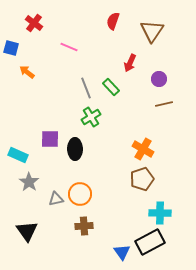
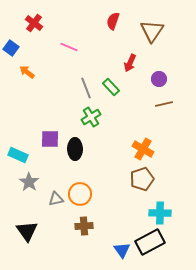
blue square: rotated 21 degrees clockwise
blue triangle: moved 2 px up
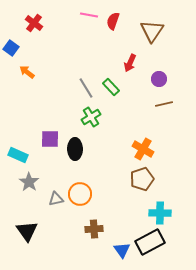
pink line: moved 20 px right, 32 px up; rotated 12 degrees counterclockwise
gray line: rotated 10 degrees counterclockwise
brown cross: moved 10 px right, 3 px down
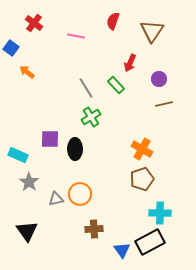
pink line: moved 13 px left, 21 px down
green rectangle: moved 5 px right, 2 px up
orange cross: moved 1 px left
